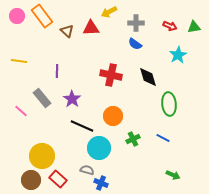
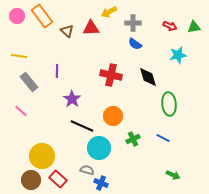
gray cross: moved 3 px left
cyan star: rotated 18 degrees clockwise
yellow line: moved 5 px up
gray rectangle: moved 13 px left, 16 px up
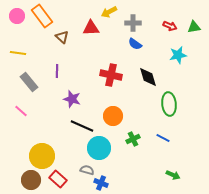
brown triangle: moved 5 px left, 6 px down
yellow line: moved 1 px left, 3 px up
purple star: rotated 18 degrees counterclockwise
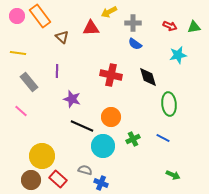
orange rectangle: moved 2 px left
orange circle: moved 2 px left, 1 px down
cyan circle: moved 4 px right, 2 px up
gray semicircle: moved 2 px left
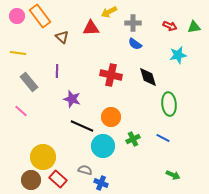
yellow circle: moved 1 px right, 1 px down
